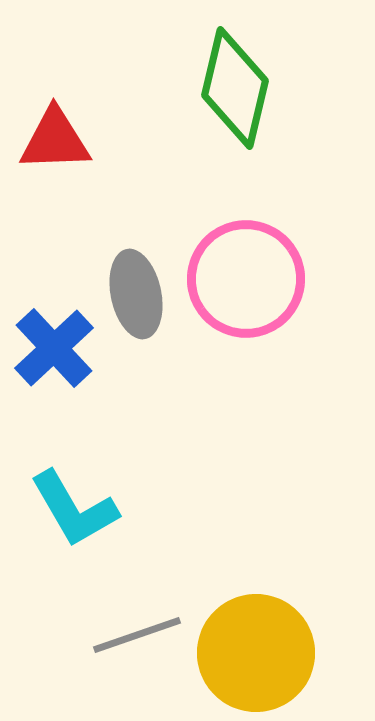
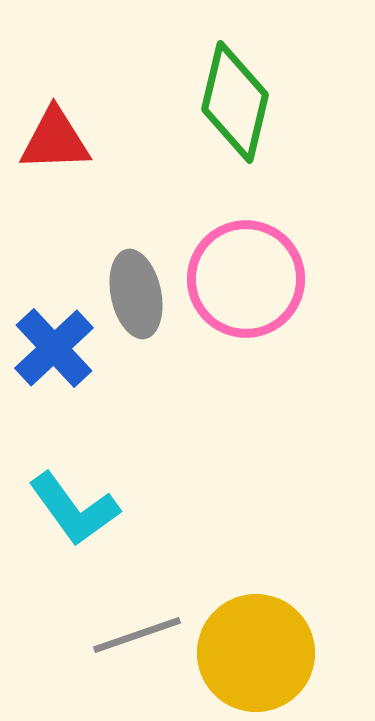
green diamond: moved 14 px down
cyan L-shape: rotated 6 degrees counterclockwise
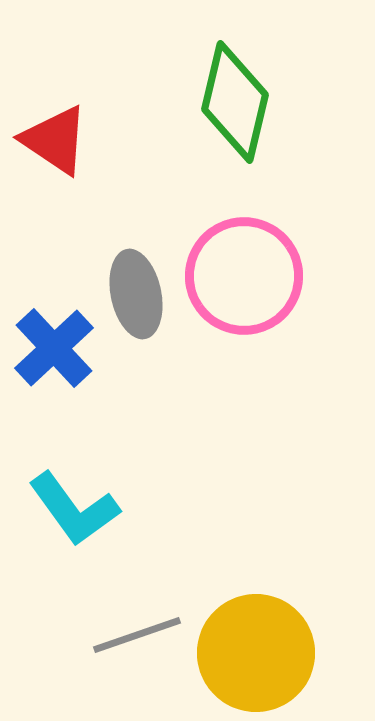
red triangle: rotated 36 degrees clockwise
pink circle: moved 2 px left, 3 px up
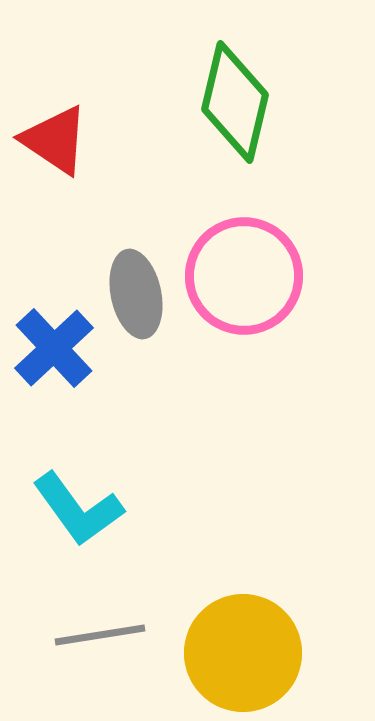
cyan L-shape: moved 4 px right
gray line: moved 37 px left; rotated 10 degrees clockwise
yellow circle: moved 13 px left
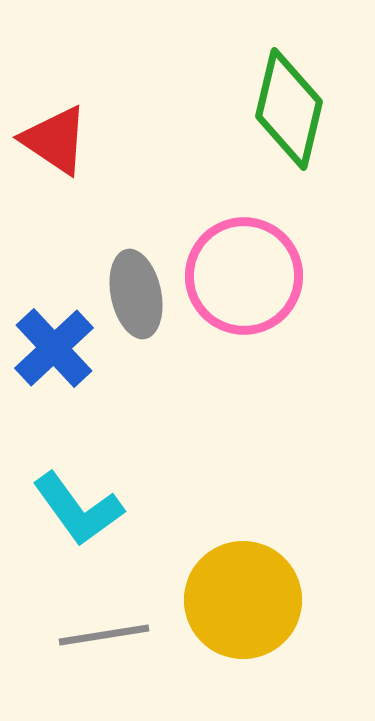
green diamond: moved 54 px right, 7 px down
gray line: moved 4 px right
yellow circle: moved 53 px up
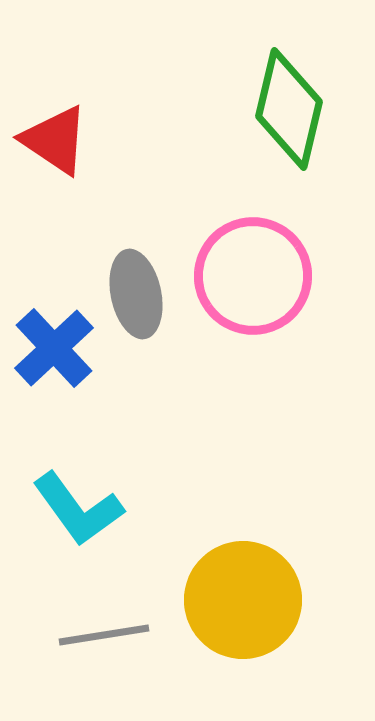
pink circle: moved 9 px right
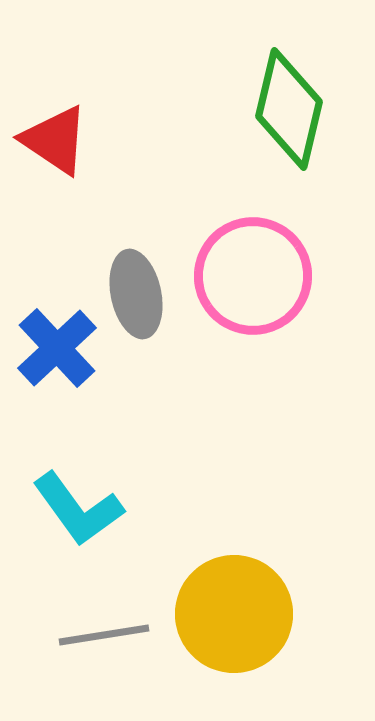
blue cross: moved 3 px right
yellow circle: moved 9 px left, 14 px down
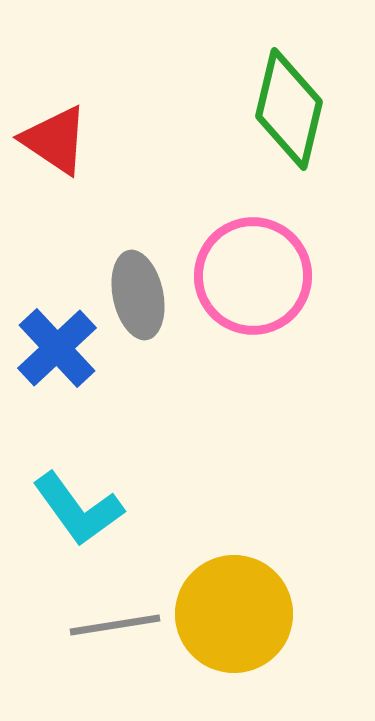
gray ellipse: moved 2 px right, 1 px down
gray line: moved 11 px right, 10 px up
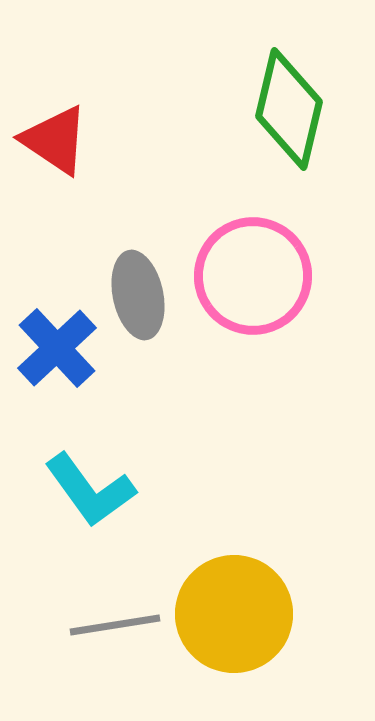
cyan L-shape: moved 12 px right, 19 px up
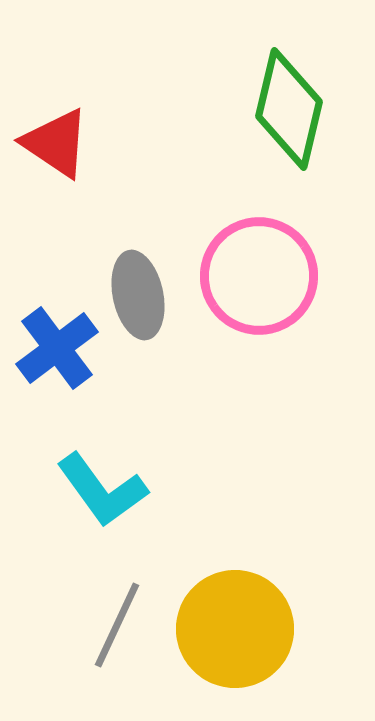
red triangle: moved 1 px right, 3 px down
pink circle: moved 6 px right
blue cross: rotated 6 degrees clockwise
cyan L-shape: moved 12 px right
yellow circle: moved 1 px right, 15 px down
gray line: moved 2 px right; rotated 56 degrees counterclockwise
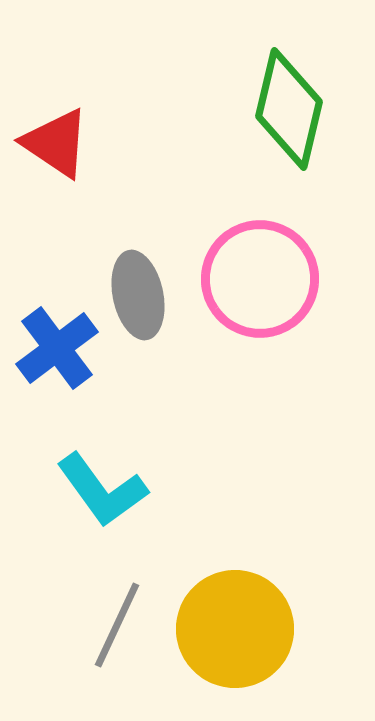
pink circle: moved 1 px right, 3 px down
